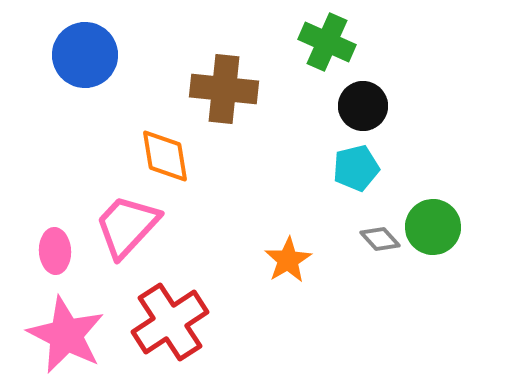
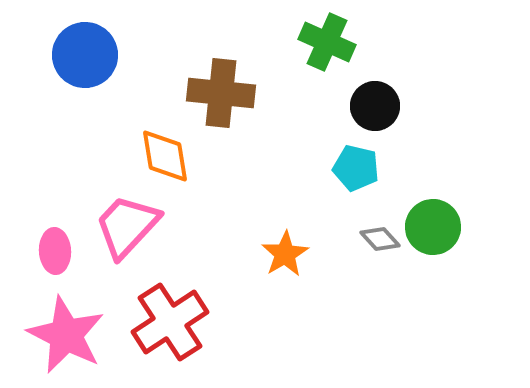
brown cross: moved 3 px left, 4 px down
black circle: moved 12 px right
cyan pentagon: rotated 27 degrees clockwise
orange star: moved 3 px left, 6 px up
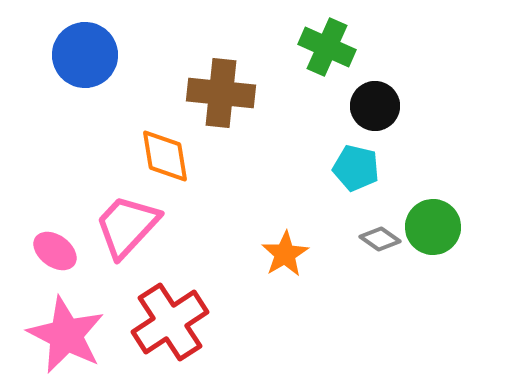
green cross: moved 5 px down
gray diamond: rotated 12 degrees counterclockwise
pink ellipse: rotated 51 degrees counterclockwise
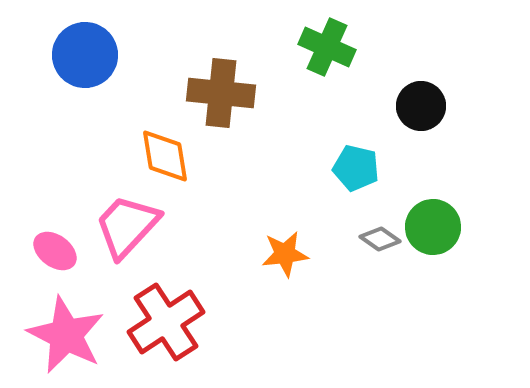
black circle: moved 46 px right
orange star: rotated 24 degrees clockwise
red cross: moved 4 px left
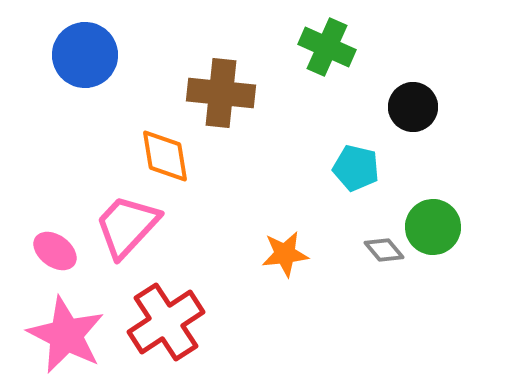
black circle: moved 8 px left, 1 px down
gray diamond: moved 4 px right, 11 px down; rotated 15 degrees clockwise
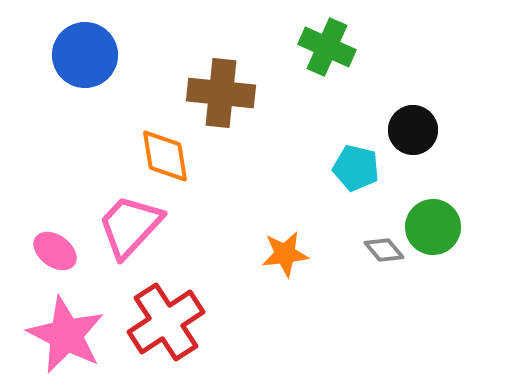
black circle: moved 23 px down
pink trapezoid: moved 3 px right
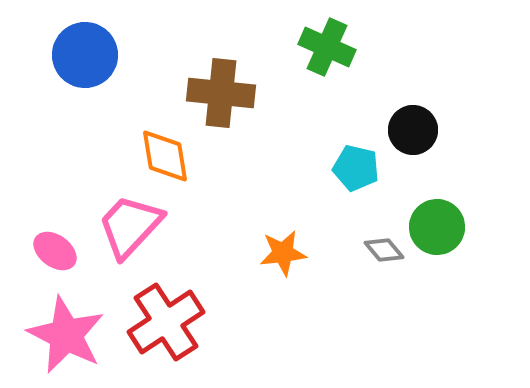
green circle: moved 4 px right
orange star: moved 2 px left, 1 px up
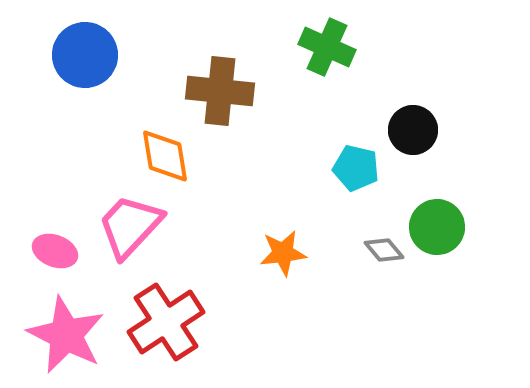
brown cross: moved 1 px left, 2 px up
pink ellipse: rotated 15 degrees counterclockwise
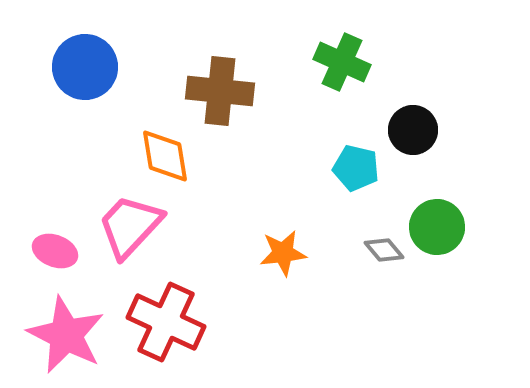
green cross: moved 15 px right, 15 px down
blue circle: moved 12 px down
red cross: rotated 32 degrees counterclockwise
